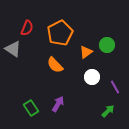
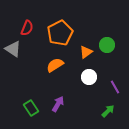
orange semicircle: rotated 102 degrees clockwise
white circle: moved 3 px left
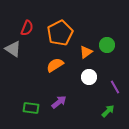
purple arrow: moved 1 px right, 2 px up; rotated 21 degrees clockwise
green rectangle: rotated 49 degrees counterclockwise
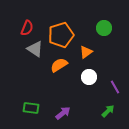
orange pentagon: moved 1 px right, 2 px down; rotated 10 degrees clockwise
green circle: moved 3 px left, 17 px up
gray triangle: moved 22 px right
orange semicircle: moved 4 px right
purple arrow: moved 4 px right, 11 px down
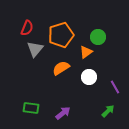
green circle: moved 6 px left, 9 px down
gray triangle: rotated 36 degrees clockwise
orange semicircle: moved 2 px right, 3 px down
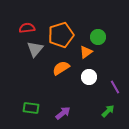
red semicircle: rotated 119 degrees counterclockwise
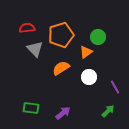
gray triangle: rotated 24 degrees counterclockwise
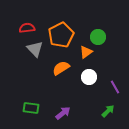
orange pentagon: rotated 10 degrees counterclockwise
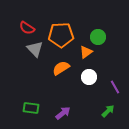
red semicircle: rotated 140 degrees counterclockwise
orange pentagon: rotated 25 degrees clockwise
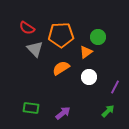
purple line: rotated 56 degrees clockwise
